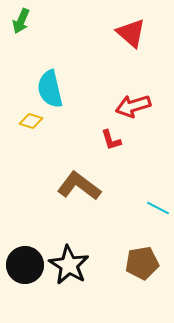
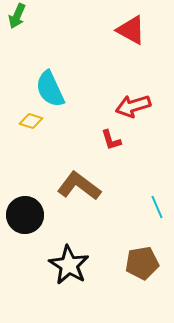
green arrow: moved 4 px left, 5 px up
red triangle: moved 3 px up; rotated 12 degrees counterclockwise
cyan semicircle: rotated 12 degrees counterclockwise
cyan line: moved 1 px left, 1 px up; rotated 40 degrees clockwise
black circle: moved 50 px up
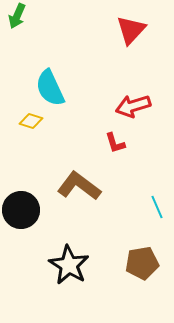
red triangle: rotated 44 degrees clockwise
cyan semicircle: moved 1 px up
red L-shape: moved 4 px right, 3 px down
black circle: moved 4 px left, 5 px up
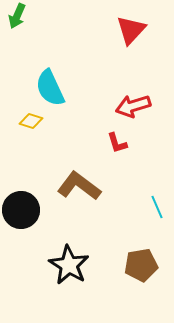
red L-shape: moved 2 px right
brown pentagon: moved 1 px left, 2 px down
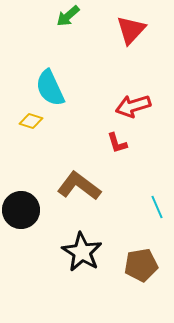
green arrow: moved 51 px right; rotated 25 degrees clockwise
black star: moved 13 px right, 13 px up
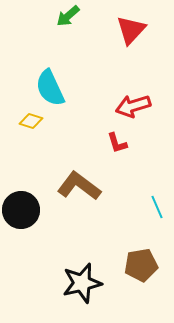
black star: moved 31 px down; rotated 27 degrees clockwise
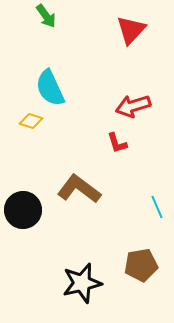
green arrow: moved 22 px left; rotated 85 degrees counterclockwise
brown L-shape: moved 3 px down
black circle: moved 2 px right
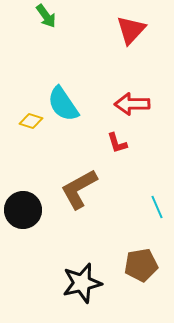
cyan semicircle: moved 13 px right, 16 px down; rotated 9 degrees counterclockwise
red arrow: moved 1 px left, 2 px up; rotated 16 degrees clockwise
brown L-shape: rotated 66 degrees counterclockwise
